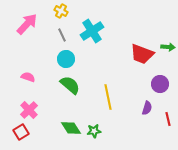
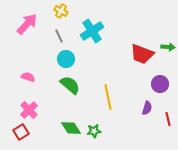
gray line: moved 3 px left, 1 px down
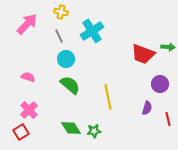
yellow cross: moved 1 px down; rotated 16 degrees counterclockwise
red trapezoid: moved 1 px right
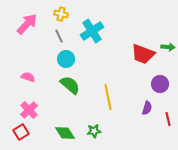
yellow cross: moved 2 px down
green diamond: moved 6 px left, 5 px down
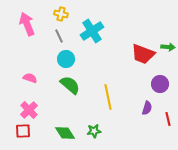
pink arrow: rotated 65 degrees counterclockwise
pink semicircle: moved 2 px right, 1 px down
red square: moved 2 px right, 1 px up; rotated 28 degrees clockwise
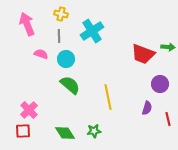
gray line: rotated 24 degrees clockwise
pink semicircle: moved 11 px right, 24 px up
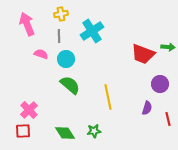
yellow cross: rotated 24 degrees counterclockwise
